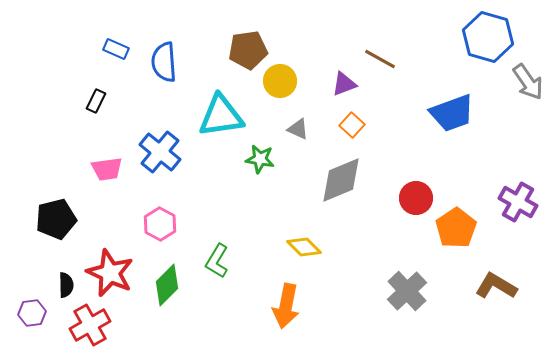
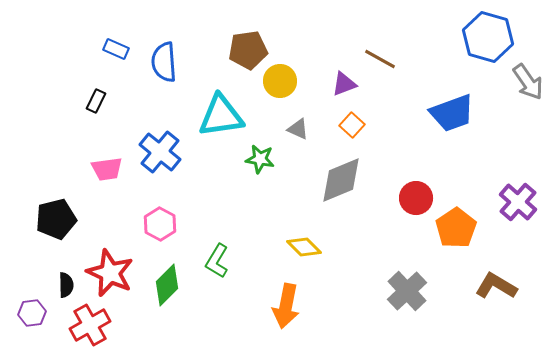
purple cross: rotated 12 degrees clockwise
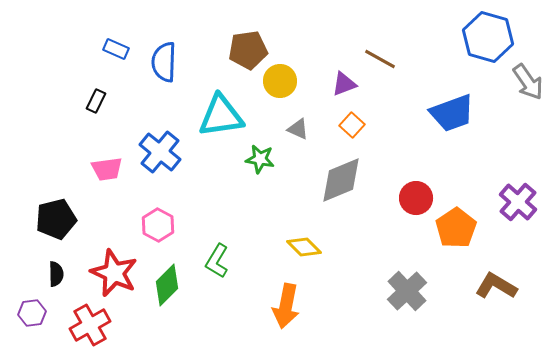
blue semicircle: rotated 6 degrees clockwise
pink hexagon: moved 2 px left, 1 px down
red star: moved 4 px right
black semicircle: moved 10 px left, 11 px up
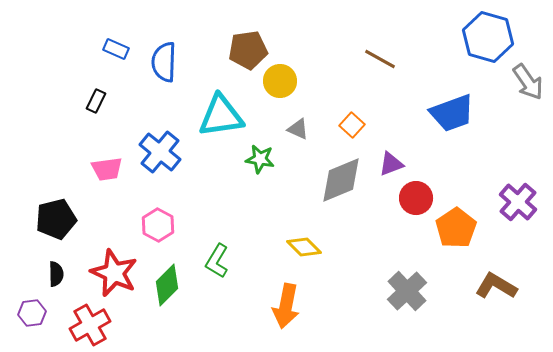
purple triangle: moved 47 px right, 80 px down
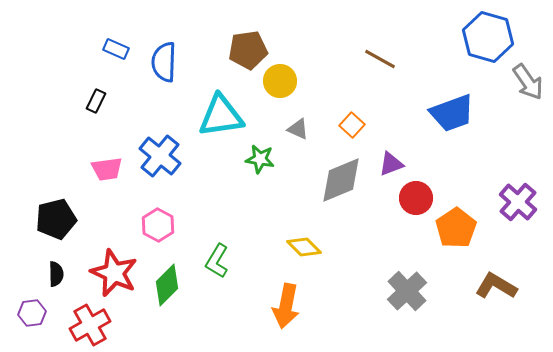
blue cross: moved 4 px down
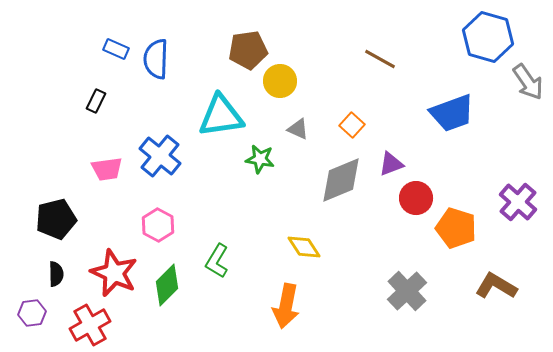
blue semicircle: moved 8 px left, 3 px up
orange pentagon: rotated 21 degrees counterclockwise
yellow diamond: rotated 12 degrees clockwise
